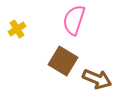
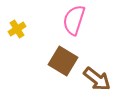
brown arrow: rotated 16 degrees clockwise
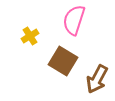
yellow cross: moved 13 px right, 7 px down
brown arrow: rotated 80 degrees clockwise
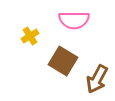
pink semicircle: rotated 108 degrees counterclockwise
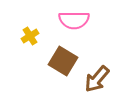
brown arrow: rotated 12 degrees clockwise
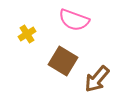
pink semicircle: rotated 20 degrees clockwise
yellow cross: moved 3 px left, 2 px up
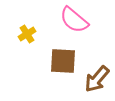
pink semicircle: rotated 20 degrees clockwise
brown square: rotated 28 degrees counterclockwise
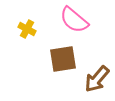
yellow cross: moved 5 px up; rotated 30 degrees counterclockwise
brown square: moved 2 px up; rotated 12 degrees counterclockwise
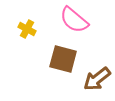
brown square: rotated 24 degrees clockwise
brown arrow: rotated 12 degrees clockwise
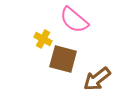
yellow cross: moved 16 px right, 10 px down
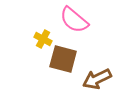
brown arrow: rotated 12 degrees clockwise
